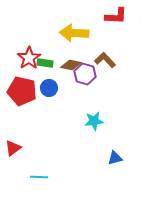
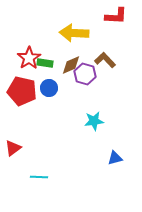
brown diamond: rotated 35 degrees counterclockwise
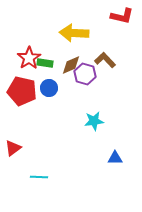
red L-shape: moved 6 px right; rotated 10 degrees clockwise
blue triangle: rotated 14 degrees clockwise
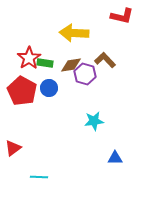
brown diamond: rotated 15 degrees clockwise
red pentagon: rotated 16 degrees clockwise
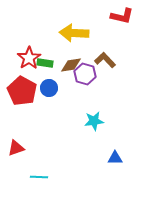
red triangle: moved 3 px right; rotated 18 degrees clockwise
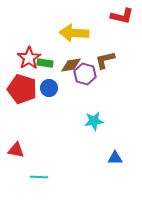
brown L-shape: rotated 60 degrees counterclockwise
red pentagon: moved 2 px up; rotated 12 degrees counterclockwise
red triangle: moved 2 px down; rotated 30 degrees clockwise
